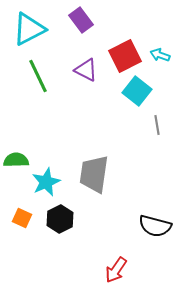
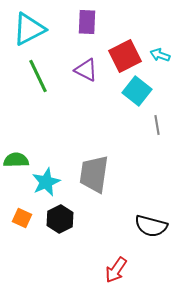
purple rectangle: moved 6 px right, 2 px down; rotated 40 degrees clockwise
black semicircle: moved 4 px left
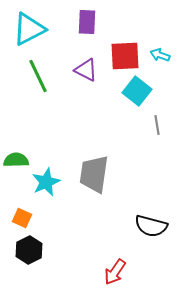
red square: rotated 24 degrees clockwise
black hexagon: moved 31 px left, 31 px down
red arrow: moved 1 px left, 2 px down
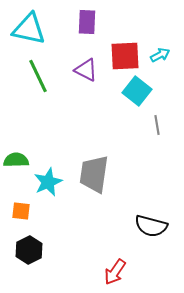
cyan triangle: rotated 39 degrees clockwise
cyan arrow: rotated 132 degrees clockwise
cyan star: moved 2 px right
orange square: moved 1 px left, 7 px up; rotated 18 degrees counterclockwise
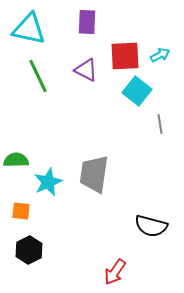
gray line: moved 3 px right, 1 px up
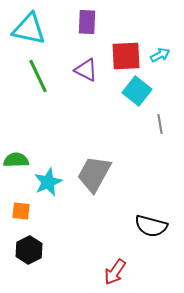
red square: moved 1 px right
gray trapezoid: rotated 21 degrees clockwise
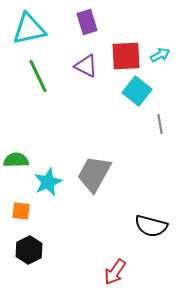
purple rectangle: rotated 20 degrees counterclockwise
cyan triangle: rotated 24 degrees counterclockwise
purple triangle: moved 4 px up
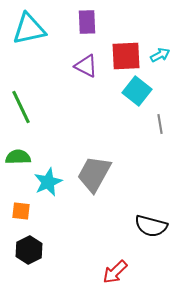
purple rectangle: rotated 15 degrees clockwise
green line: moved 17 px left, 31 px down
green semicircle: moved 2 px right, 3 px up
red arrow: rotated 12 degrees clockwise
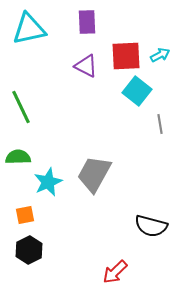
orange square: moved 4 px right, 4 px down; rotated 18 degrees counterclockwise
